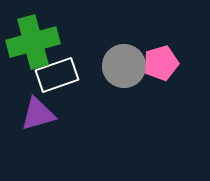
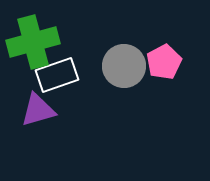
pink pentagon: moved 3 px right, 1 px up; rotated 12 degrees counterclockwise
purple triangle: moved 4 px up
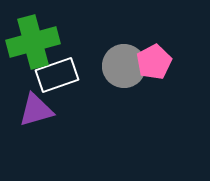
pink pentagon: moved 10 px left
purple triangle: moved 2 px left
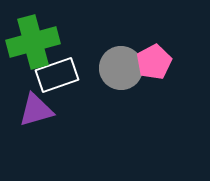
gray circle: moved 3 px left, 2 px down
